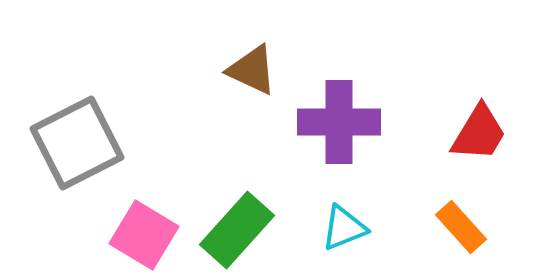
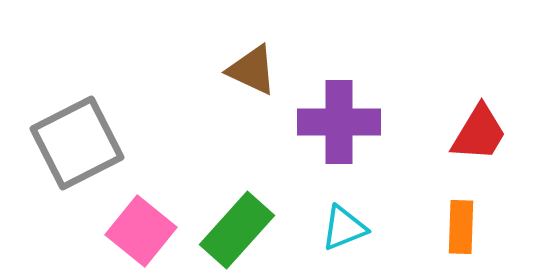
orange rectangle: rotated 44 degrees clockwise
pink square: moved 3 px left, 4 px up; rotated 8 degrees clockwise
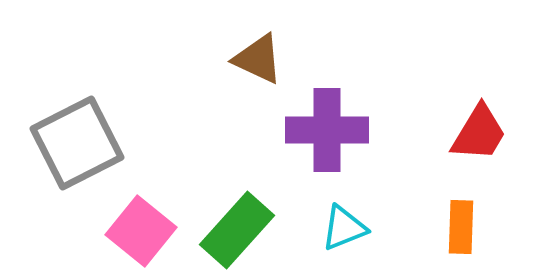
brown triangle: moved 6 px right, 11 px up
purple cross: moved 12 px left, 8 px down
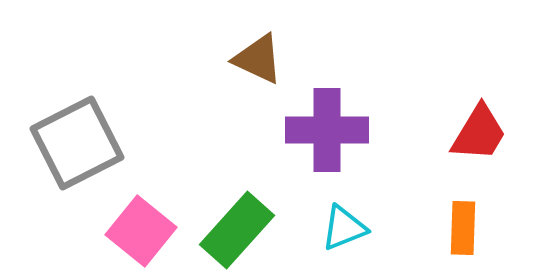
orange rectangle: moved 2 px right, 1 px down
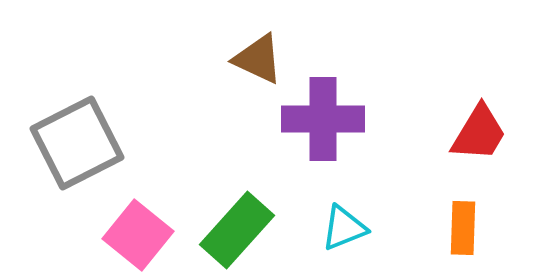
purple cross: moved 4 px left, 11 px up
pink square: moved 3 px left, 4 px down
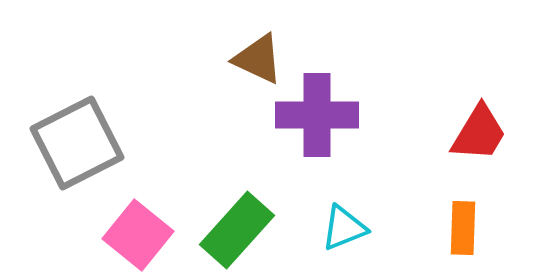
purple cross: moved 6 px left, 4 px up
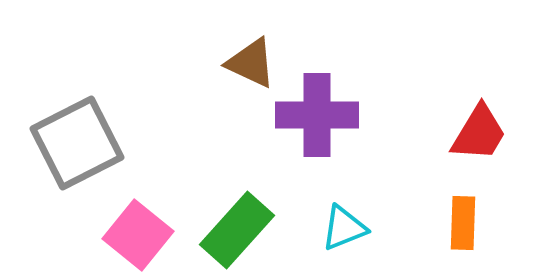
brown triangle: moved 7 px left, 4 px down
orange rectangle: moved 5 px up
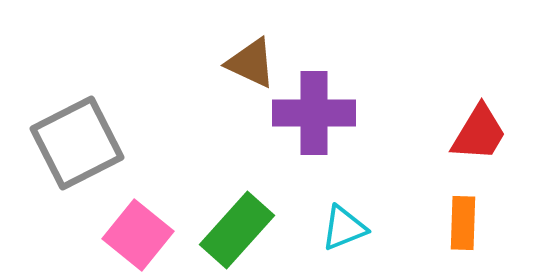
purple cross: moved 3 px left, 2 px up
